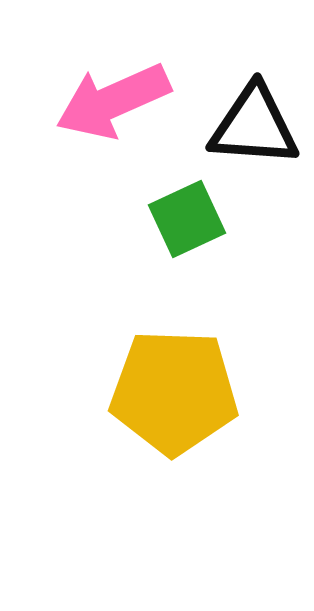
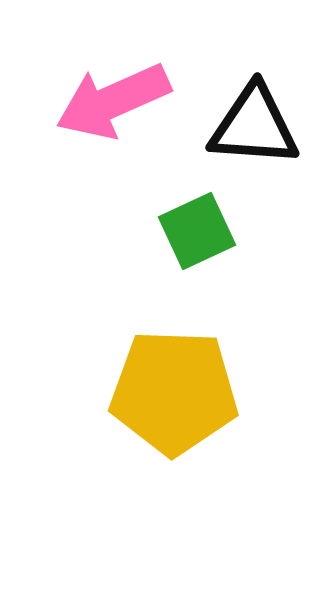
green square: moved 10 px right, 12 px down
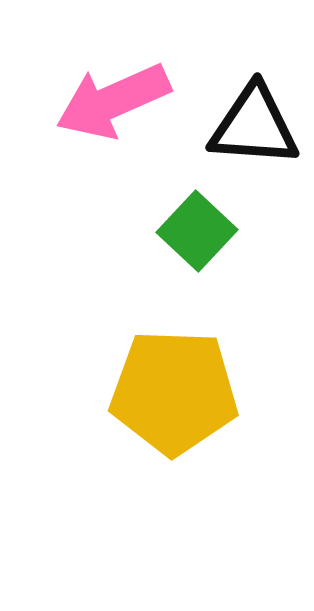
green square: rotated 22 degrees counterclockwise
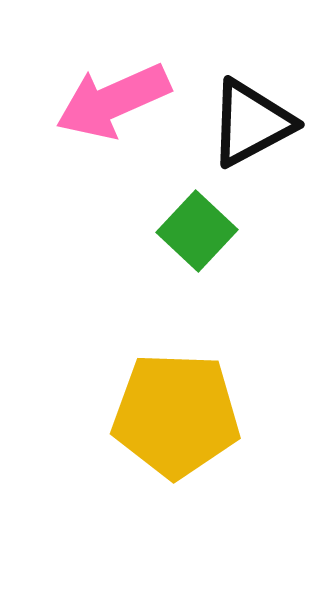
black triangle: moved 3 px left, 3 px up; rotated 32 degrees counterclockwise
yellow pentagon: moved 2 px right, 23 px down
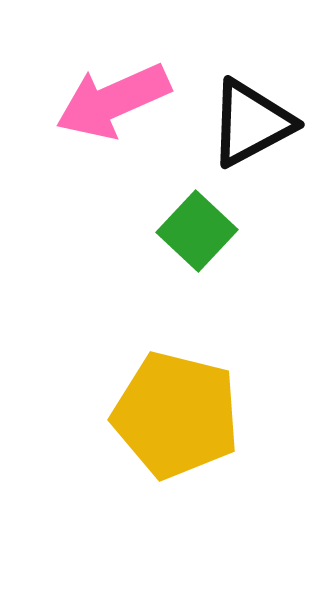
yellow pentagon: rotated 12 degrees clockwise
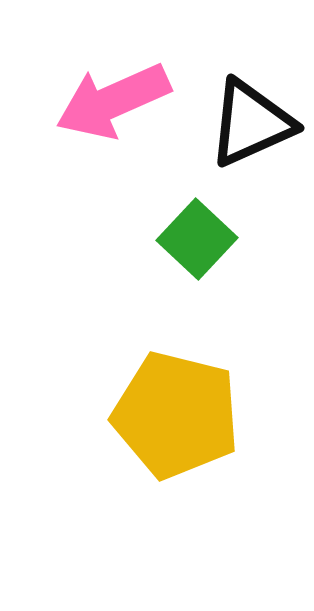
black triangle: rotated 4 degrees clockwise
green square: moved 8 px down
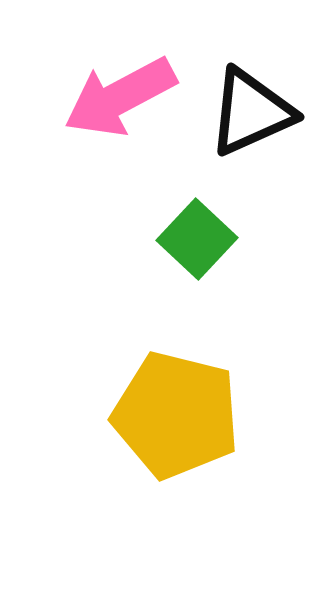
pink arrow: moved 7 px right, 4 px up; rotated 4 degrees counterclockwise
black triangle: moved 11 px up
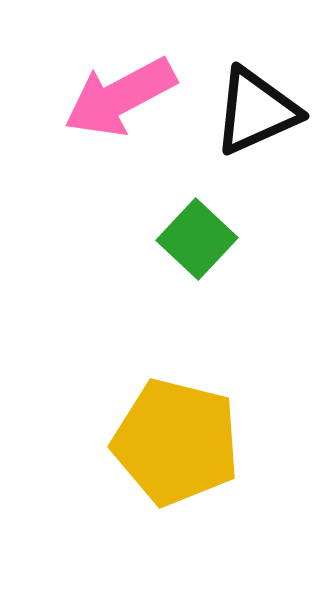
black triangle: moved 5 px right, 1 px up
yellow pentagon: moved 27 px down
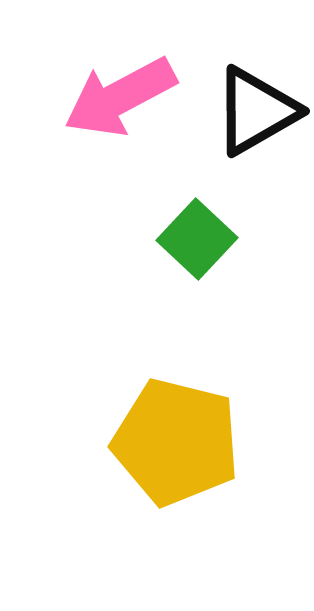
black triangle: rotated 6 degrees counterclockwise
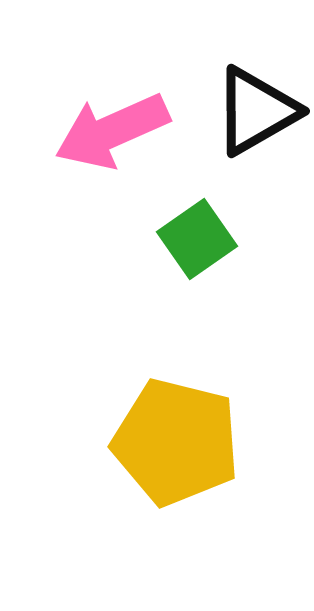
pink arrow: moved 8 px left, 34 px down; rotated 4 degrees clockwise
green square: rotated 12 degrees clockwise
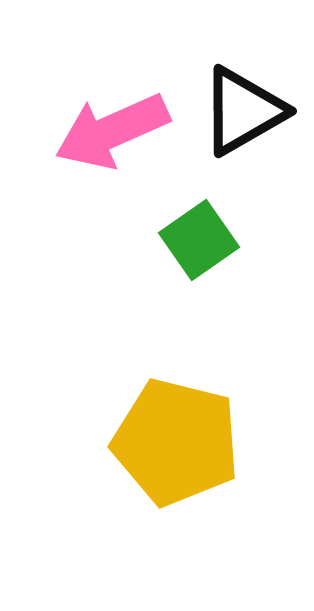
black triangle: moved 13 px left
green square: moved 2 px right, 1 px down
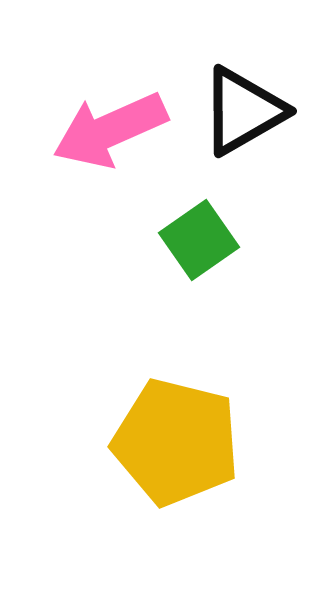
pink arrow: moved 2 px left, 1 px up
